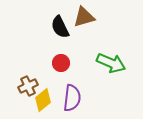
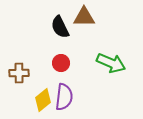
brown triangle: rotated 15 degrees clockwise
brown cross: moved 9 px left, 13 px up; rotated 24 degrees clockwise
purple semicircle: moved 8 px left, 1 px up
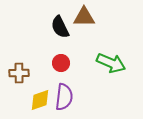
yellow diamond: moved 3 px left; rotated 20 degrees clockwise
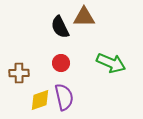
purple semicircle: rotated 20 degrees counterclockwise
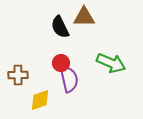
brown cross: moved 1 px left, 2 px down
purple semicircle: moved 5 px right, 18 px up
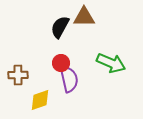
black semicircle: rotated 55 degrees clockwise
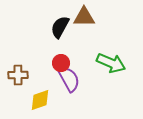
purple semicircle: rotated 16 degrees counterclockwise
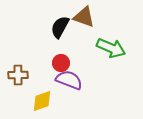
brown triangle: rotated 20 degrees clockwise
green arrow: moved 15 px up
purple semicircle: moved 1 px down; rotated 40 degrees counterclockwise
yellow diamond: moved 2 px right, 1 px down
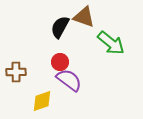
green arrow: moved 5 px up; rotated 16 degrees clockwise
red circle: moved 1 px left, 1 px up
brown cross: moved 2 px left, 3 px up
purple semicircle: rotated 16 degrees clockwise
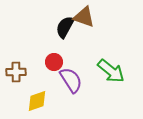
black semicircle: moved 5 px right
green arrow: moved 28 px down
red circle: moved 6 px left
purple semicircle: moved 2 px right; rotated 20 degrees clockwise
yellow diamond: moved 5 px left
